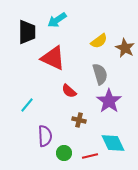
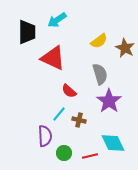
cyan line: moved 32 px right, 9 px down
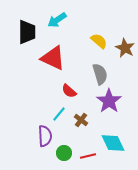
yellow semicircle: rotated 102 degrees counterclockwise
brown cross: moved 2 px right; rotated 24 degrees clockwise
red line: moved 2 px left
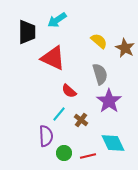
purple semicircle: moved 1 px right
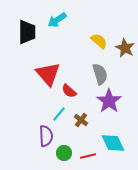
red triangle: moved 5 px left, 16 px down; rotated 24 degrees clockwise
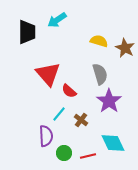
yellow semicircle: rotated 24 degrees counterclockwise
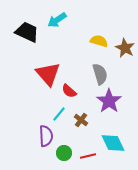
black trapezoid: rotated 65 degrees counterclockwise
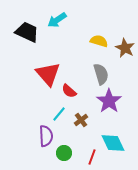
gray semicircle: moved 1 px right
brown cross: rotated 16 degrees clockwise
red line: moved 4 px right, 1 px down; rotated 56 degrees counterclockwise
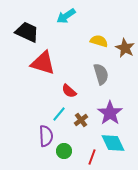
cyan arrow: moved 9 px right, 4 px up
red triangle: moved 5 px left, 11 px up; rotated 32 degrees counterclockwise
purple star: moved 1 px right, 12 px down
green circle: moved 2 px up
